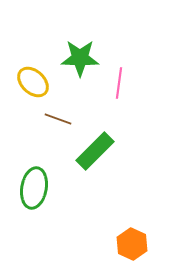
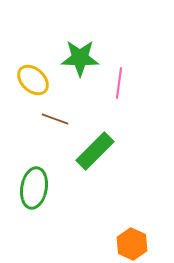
yellow ellipse: moved 2 px up
brown line: moved 3 px left
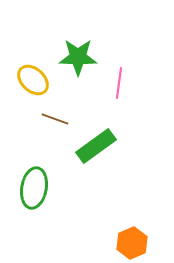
green star: moved 2 px left, 1 px up
green rectangle: moved 1 px right, 5 px up; rotated 9 degrees clockwise
orange hexagon: moved 1 px up; rotated 12 degrees clockwise
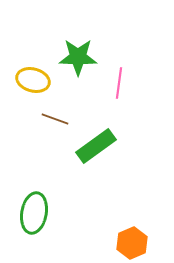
yellow ellipse: rotated 28 degrees counterclockwise
green ellipse: moved 25 px down
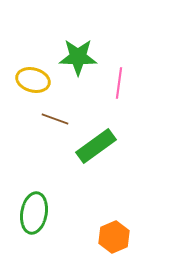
orange hexagon: moved 18 px left, 6 px up
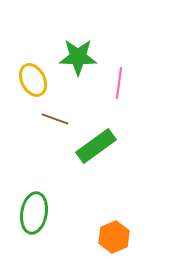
yellow ellipse: rotated 48 degrees clockwise
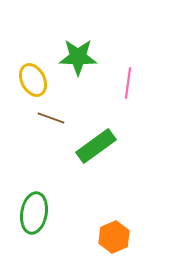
pink line: moved 9 px right
brown line: moved 4 px left, 1 px up
